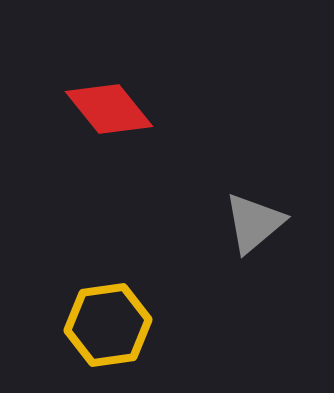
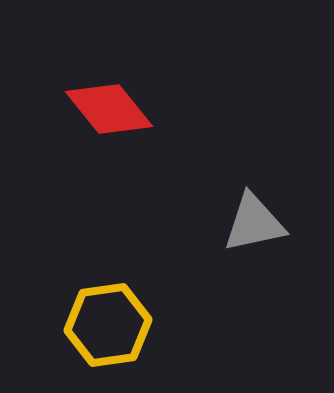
gray triangle: rotated 28 degrees clockwise
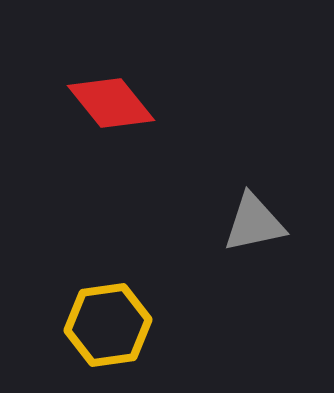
red diamond: moved 2 px right, 6 px up
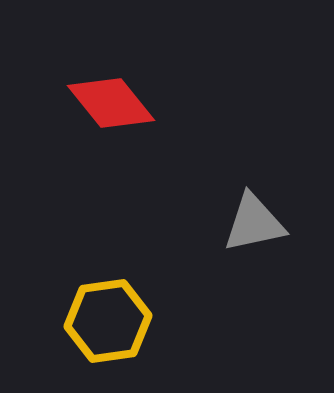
yellow hexagon: moved 4 px up
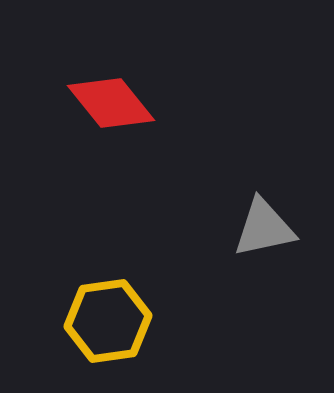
gray triangle: moved 10 px right, 5 px down
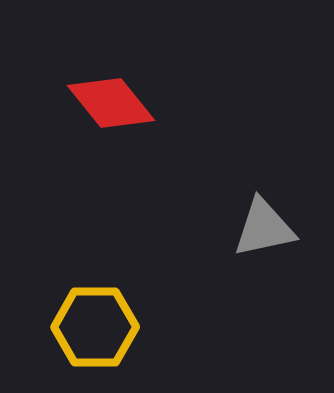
yellow hexagon: moved 13 px left, 6 px down; rotated 8 degrees clockwise
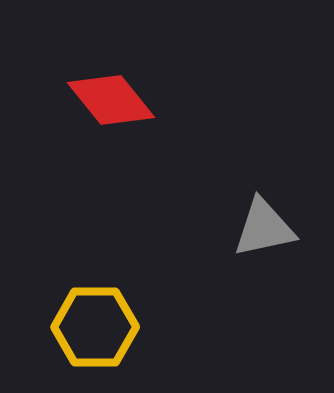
red diamond: moved 3 px up
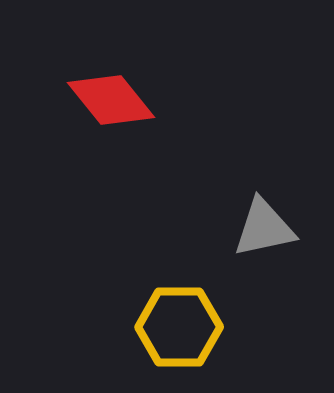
yellow hexagon: moved 84 px right
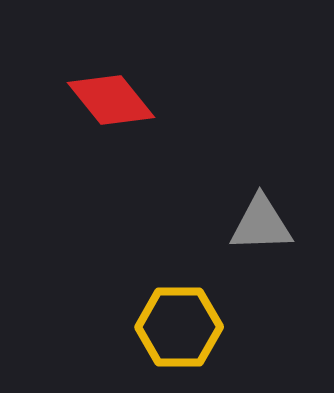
gray triangle: moved 3 px left, 4 px up; rotated 10 degrees clockwise
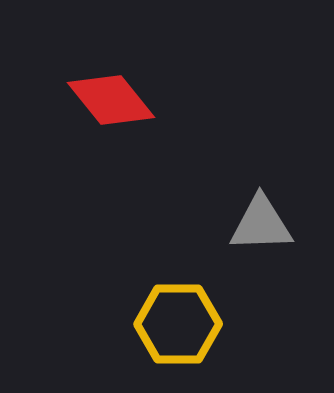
yellow hexagon: moved 1 px left, 3 px up
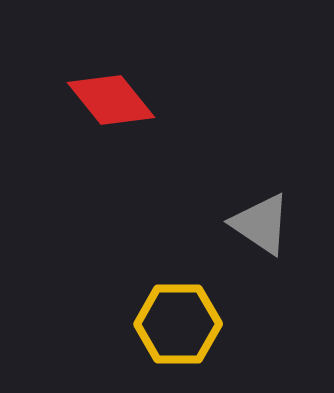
gray triangle: rotated 36 degrees clockwise
